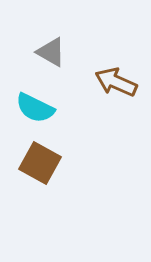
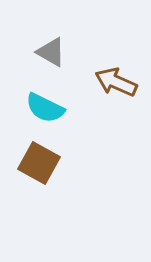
cyan semicircle: moved 10 px right
brown square: moved 1 px left
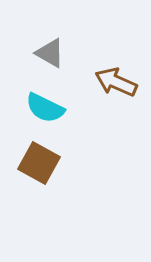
gray triangle: moved 1 px left, 1 px down
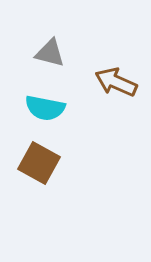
gray triangle: rotated 16 degrees counterclockwise
cyan semicircle: rotated 15 degrees counterclockwise
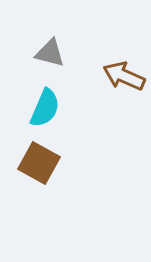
brown arrow: moved 8 px right, 6 px up
cyan semicircle: rotated 78 degrees counterclockwise
